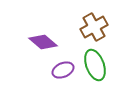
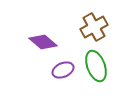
green ellipse: moved 1 px right, 1 px down
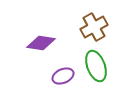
purple diamond: moved 2 px left, 1 px down; rotated 32 degrees counterclockwise
purple ellipse: moved 6 px down
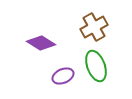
purple diamond: rotated 24 degrees clockwise
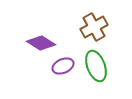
purple ellipse: moved 10 px up
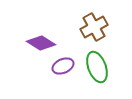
green ellipse: moved 1 px right, 1 px down
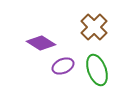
brown cross: rotated 16 degrees counterclockwise
green ellipse: moved 3 px down
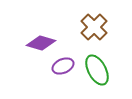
purple diamond: rotated 16 degrees counterclockwise
green ellipse: rotated 8 degrees counterclockwise
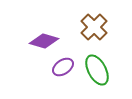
purple diamond: moved 3 px right, 2 px up
purple ellipse: moved 1 px down; rotated 10 degrees counterclockwise
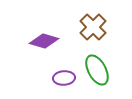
brown cross: moved 1 px left
purple ellipse: moved 1 px right, 11 px down; rotated 30 degrees clockwise
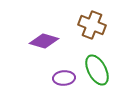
brown cross: moved 1 px left, 2 px up; rotated 24 degrees counterclockwise
